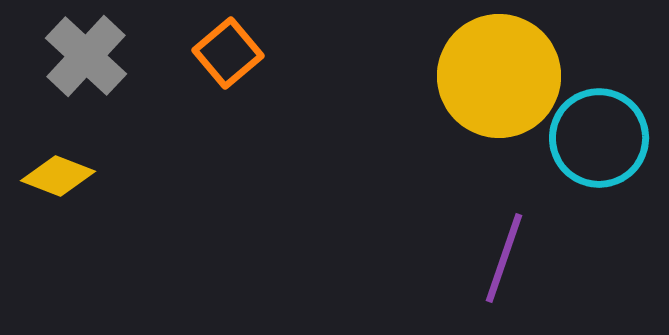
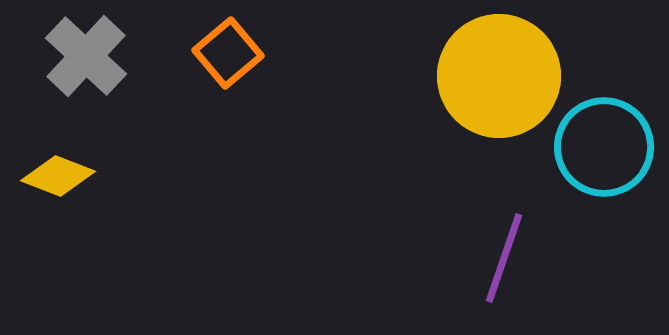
cyan circle: moved 5 px right, 9 px down
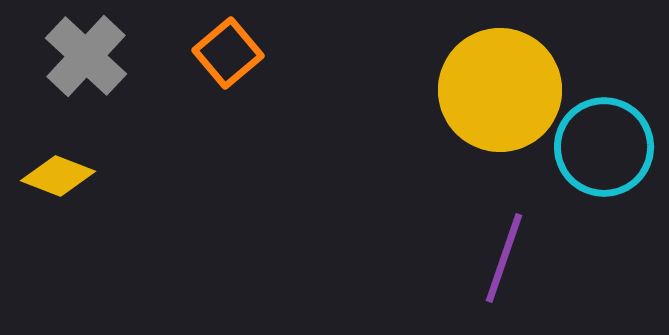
yellow circle: moved 1 px right, 14 px down
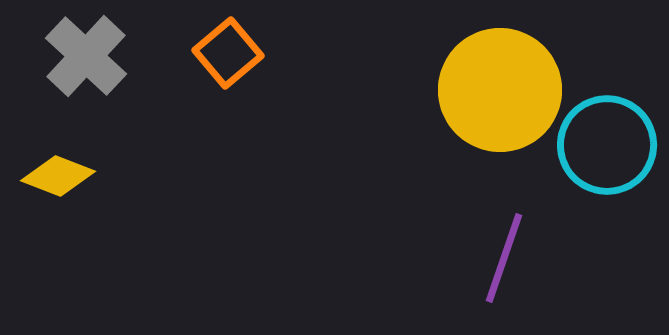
cyan circle: moved 3 px right, 2 px up
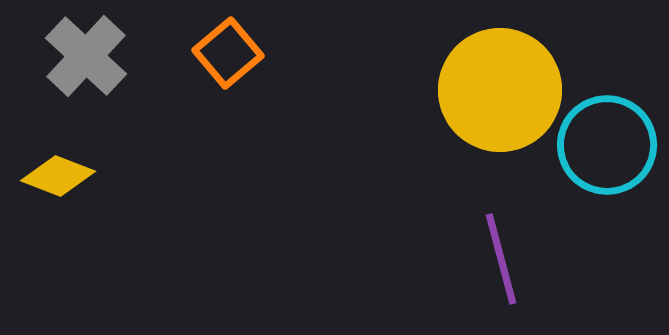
purple line: moved 3 px left, 1 px down; rotated 34 degrees counterclockwise
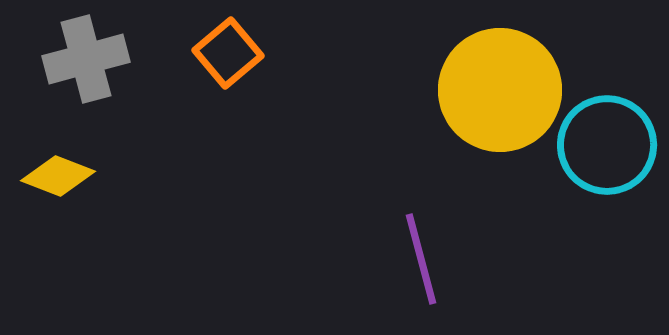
gray cross: moved 3 px down; rotated 32 degrees clockwise
purple line: moved 80 px left
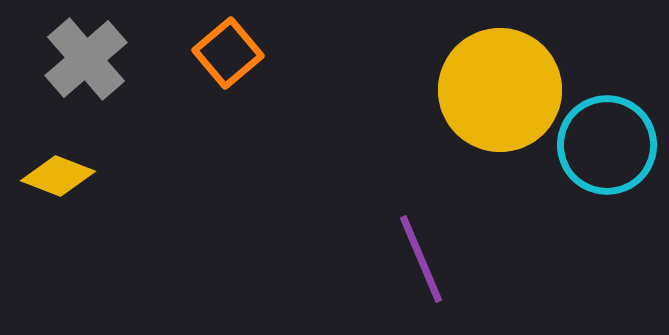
gray cross: rotated 26 degrees counterclockwise
purple line: rotated 8 degrees counterclockwise
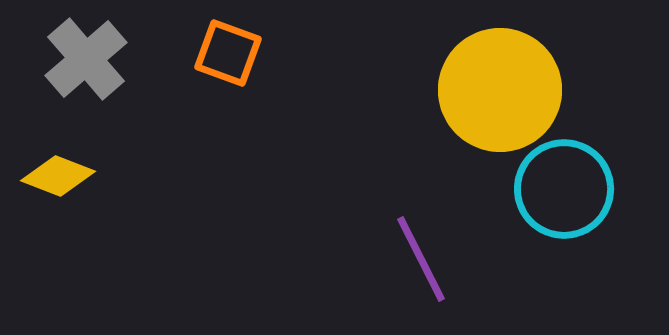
orange square: rotated 30 degrees counterclockwise
cyan circle: moved 43 px left, 44 px down
purple line: rotated 4 degrees counterclockwise
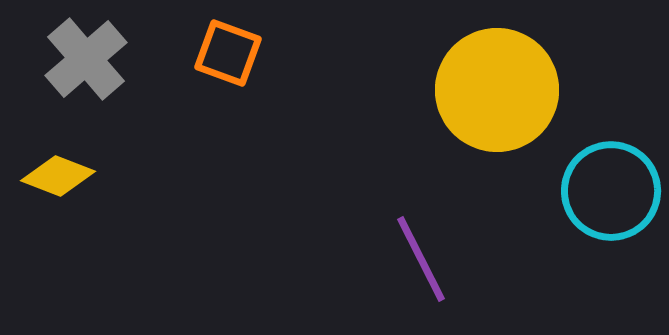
yellow circle: moved 3 px left
cyan circle: moved 47 px right, 2 px down
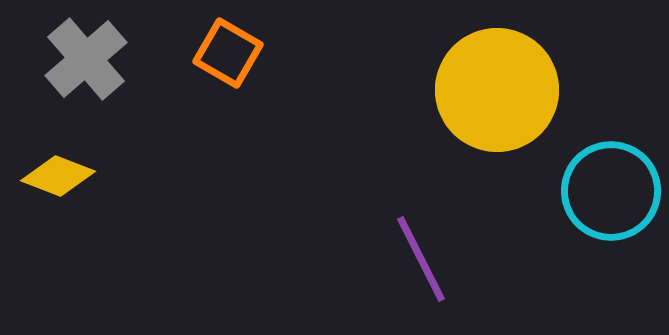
orange square: rotated 10 degrees clockwise
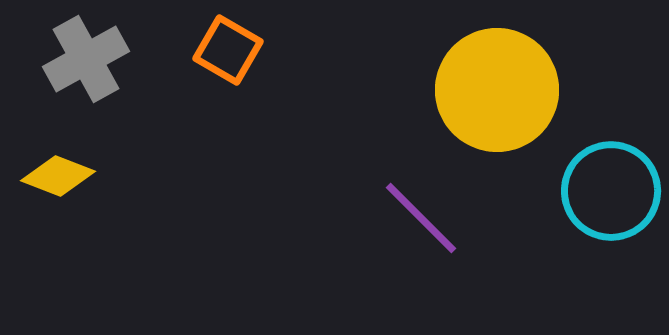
orange square: moved 3 px up
gray cross: rotated 12 degrees clockwise
purple line: moved 41 px up; rotated 18 degrees counterclockwise
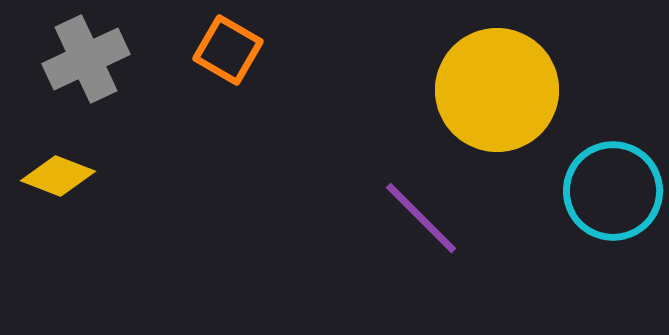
gray cross: rotated 4 degrees clockwise
cyan circle: moved 2 px right
